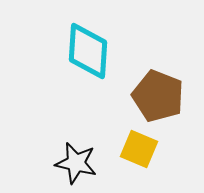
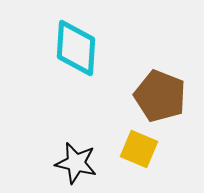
cyan diamond: moved 12 px left, 3 px up
brown pentagon: moved 2 px right
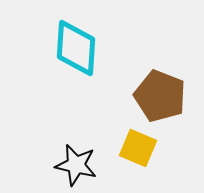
yellow square: moved 1 px left, 1 px up
black star: moved 2 px down
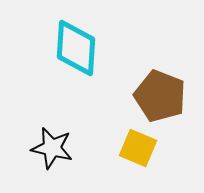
black star: moved 24 px left, 17 px up
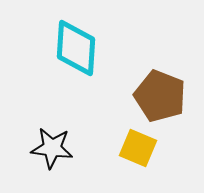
black star: rotated 6 degrees counterclockwise
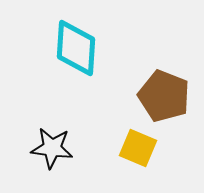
brown pentagon: moved 4 px right
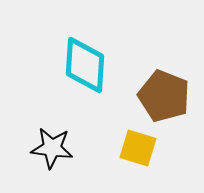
cyan diamond: moved 9 px right, 17 px down
yellow square: rotated 6 degrees counterclockwise
